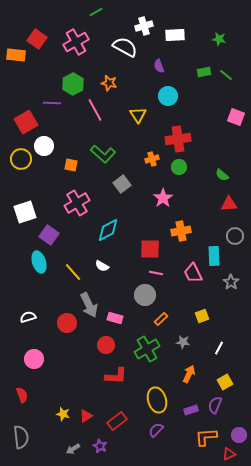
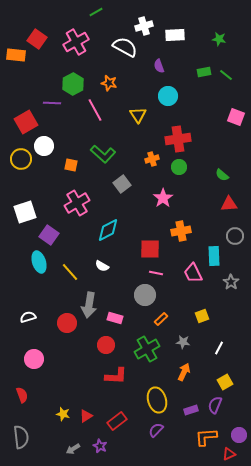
yellow line at (73, 272): moved 3 px left
gray arrow at (89, 305): rotated 35 degrees clockwise
orange arrow at (189, 374): moved 5 px left, 2 px up
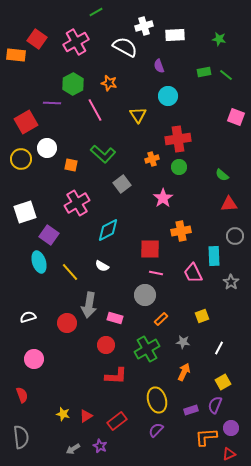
white circle at (44, 146): moved 3 px right, 2 px down
yellow square at (225, 382): moved 2 px left
purple circle at (239, 435): moved 8 px left, 7 px up
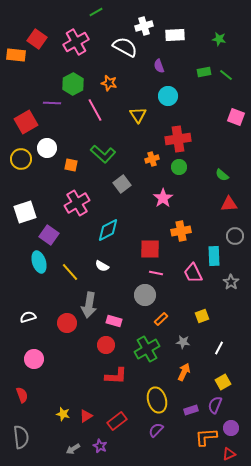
pink rectangle at (115, 318): moved 1 px left, 3 px down
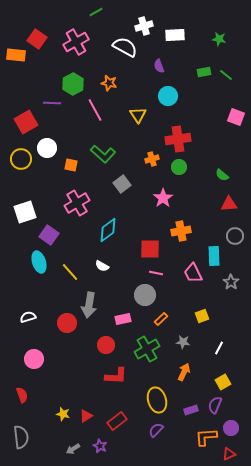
cyan diamond at (108, 230): rotated 10 degrees counterclockwise
pink rectangle at (114, 321): moved 9 px right, 2 px up; rotated 28 degrees counterclockwise
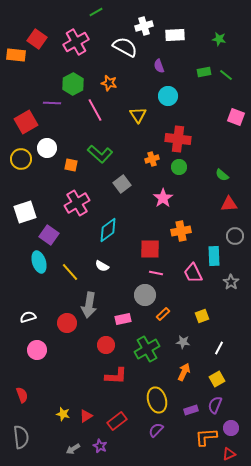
red cross at (178, 139): rotated 15 degrees clockwise
green L-shape at (103, 154): moved 3 px left
orange rectangle at (161, 319): moved 2 px right, 5 px up
pink circle at (34, 359): moved 3 px right, 9 px up
yellow square at (223, 382): moved 6 px left, 3 px up
